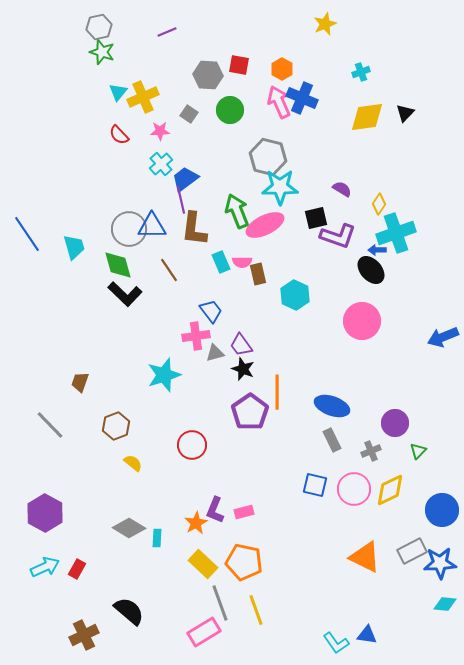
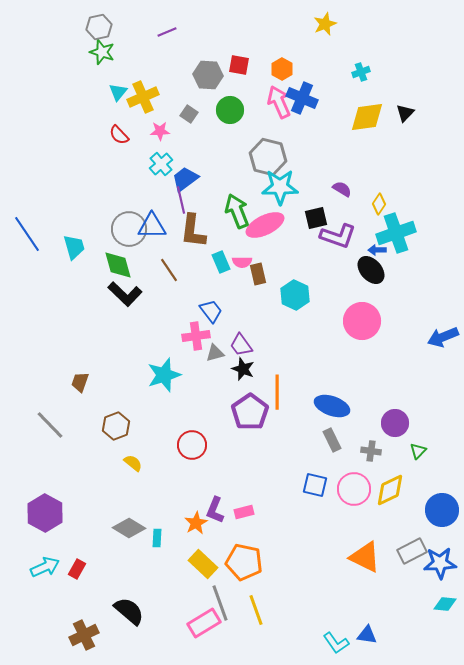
brown L-shape at (194, 229): moved 1 px left, 2 px down
gray cross at (371, 451): rotated 30 degrees clockwise
pink rectangle at (204, 632): moved 9 px up
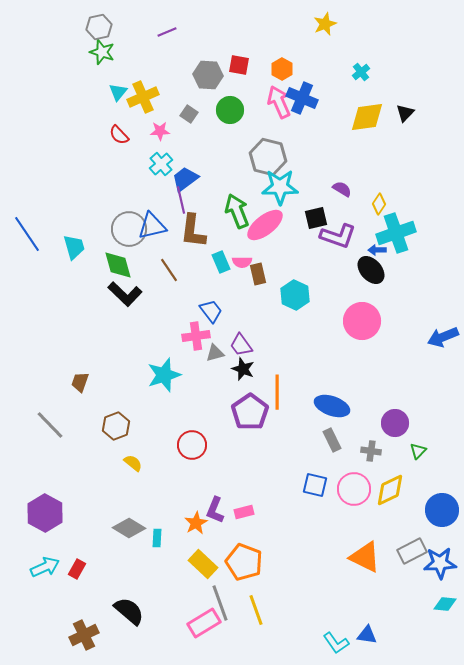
cyan cross at (361, 72): rotated 18 degrees counterclockwise
pink ellipse at (265, 225): rotated 12 degrees counterclockwise
blue triangle at (152, 226): rotated 12 degrees counterclockwise
orange pentagon at (244, 562): rotated 9 degrees clockwise
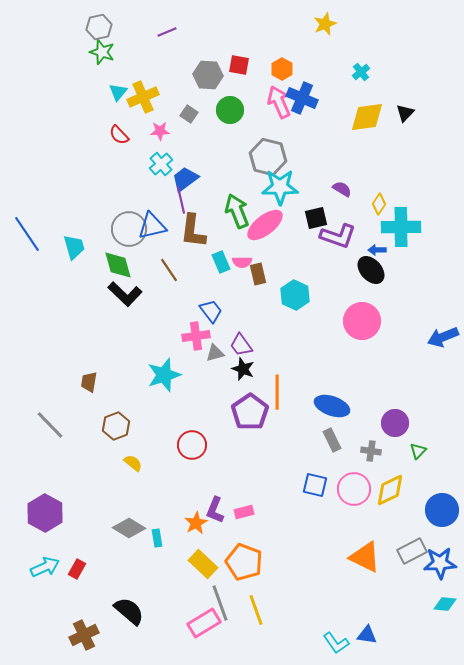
cyan cross at (396, 233): moved 5 px right, 6 px up; rotated 18 degrees clockwise
brown trapezoid at (80, 382): moved 9 px right; rotated 10 degrees counterclockwise
cyan rectangle at (157, 538): rotated 12 degrees counterclockwise
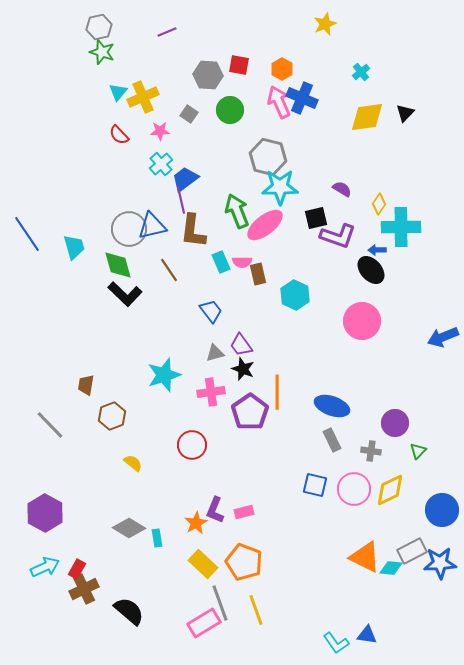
pink cross at (196, 336): moved 15 px right, 56 px down
brown trapezoid at (89, 382): moved 3 px left, 3 px down
brown hexagon at (116, 426): moved 4 px left, 10 px up
cyan diamond at (445, 604): moved 54 px left, 36 px up
brown cross at (84, 635): moved 46 px up
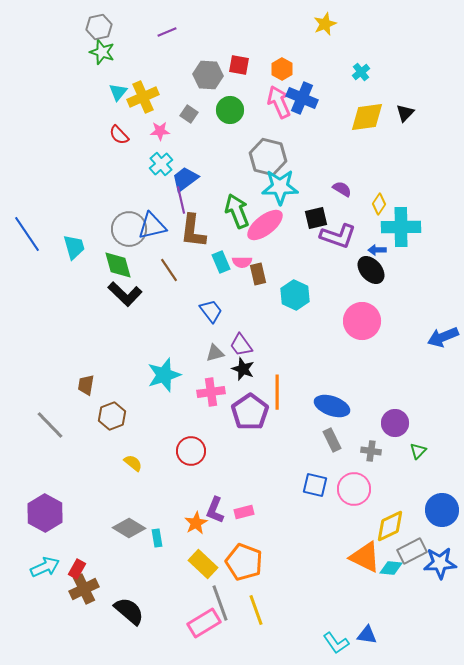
red circle at (192, 445): moved 1 px left, 6 px down
yellow diamond at (390, 490): moved 36 px down
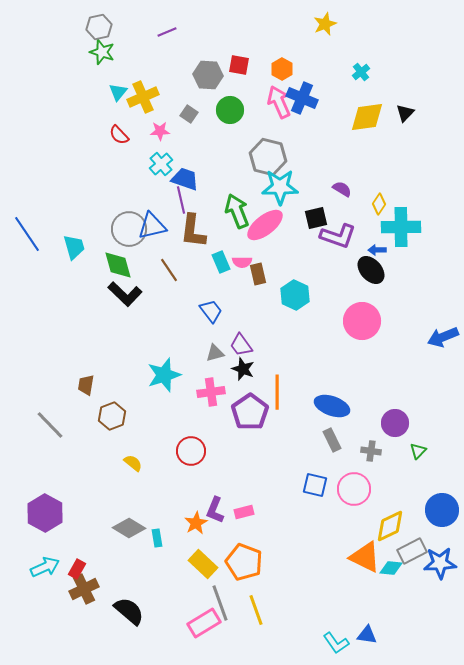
blue trapezoid at (185, 179): rotated 56 degrees clockwise
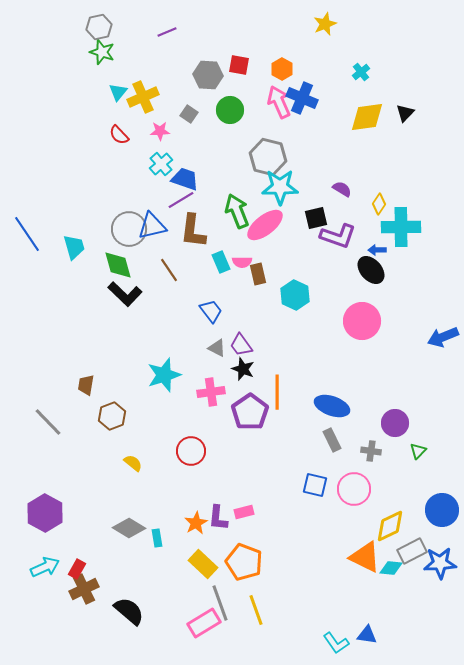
purple line at (181, 200): rotated 72 degrees clockwise
gray triangle at (215, 353): moved 2 px right, 5 px up; rotated 42 degrees clockwise
gray line at (50, 425): moved 2 px left, 3 px up
purple L-shape at (215, 510): moved 3 px right, 8 px down; rotated 16 degrees counterclockwise
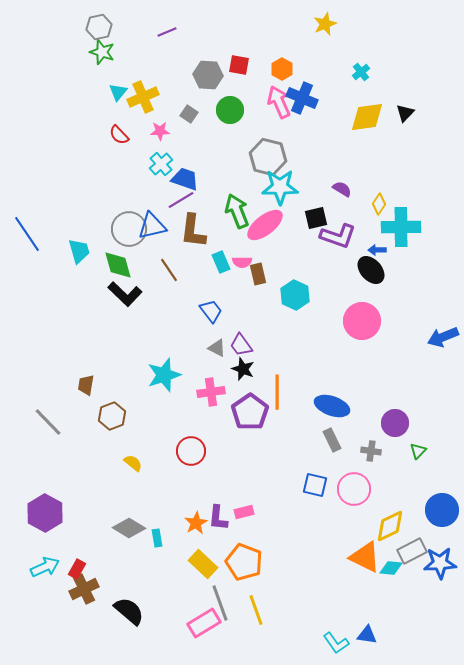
cyan trapezoid at (74, 247): moved 5 px right, 4 px down
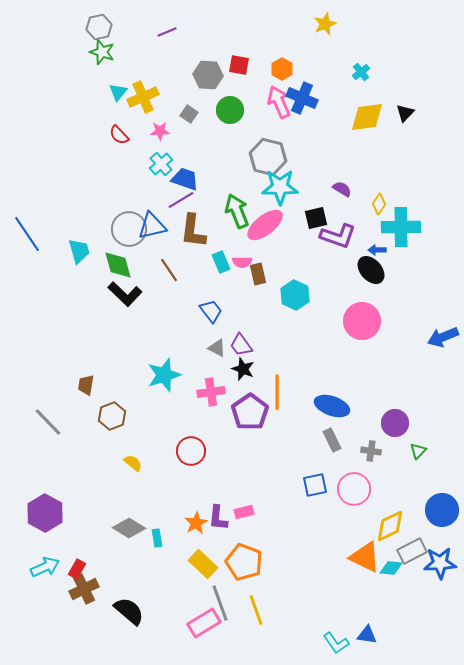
blue square at (315, 485): rotated 25 degrees counterclockwise
